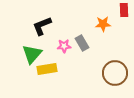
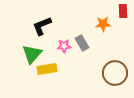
red rectangle: moved 1 px left, 1 px down
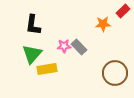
red rectangle: rotated 48 degrees clockwise
black L-shape: moved 9 px left, 1 px up; rotated 60 degrees counterclockwise
gray rectangle: moved 3 px left, 4 px down; rotated 14 degrees counterclockwise
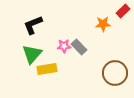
black L-shape: rotated 60 degrees clockwise
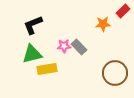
green triangle: rotated 35 degrees clockwise
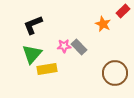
orange star: rotated 28 degrees clockwise
green triangle: rotated 35 degrees counterclockwise
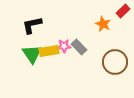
black L-shape: moved 1 px left; rotated 10 degrees clockwise
green triangle: rotated 15 degrees counterclockwise
yellow rectangle: moved 2 px right, 18 px up
brown circle: moved 11 px up
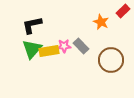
orange star: moved 2 px left, 2 px up
gray rectangle: moved 2 px right, 1 px up
green triangle: moved 5 px up; rotated 15 degrees clockwise
brown circle: moved 4 px left, 2 px up
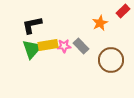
orange star: moved 1 px left, 1 px down; rotated 21 degrees clockwise
yellow rectangle: moved 1 px left, 6 px up
